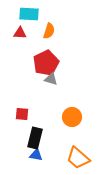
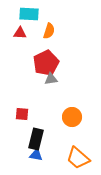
gray triangle: rotated 24 degrees counterclockwise
black rectangle: moved 1 px right, 1 px down
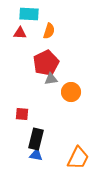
orange circle: moved 1 px left, 25 px up
orange trapezoid: rotated 105 degrees counterclockwise
